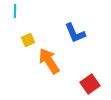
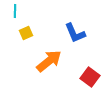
yellow square: moved 2 px left, 7 px up
orange arrow: rotated 84 degrees clockwise
red square: moved 7 px up; rotated 18 degrees counterclockwise
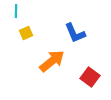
cyan line: moved 1 px right
orange arrow: moved 3 px right
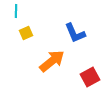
red square: rotated 24 degrees clockwise
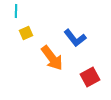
blue L-shape: moved 5 px down; rotated 15 degrees counterclockwise
orange arrow: moved 3 px up; rotated 92 degrees clockwise
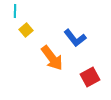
cyan line: moved 1 px left
yellow square: moved 3 px up; rotated 16 degrees counterclockwise
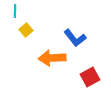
orange arrow: rotated 124 degrees clockwise
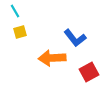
cyan line: rotated 32 degrees counterclockwise
yellow square: moved 6 px left, 2 px down; rotated 24 degrees clockwise
red square: moved 1 px left, 5 px up
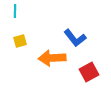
cyan line: rotated 32 degrees clockwise
yellow square: moved 9 px down
